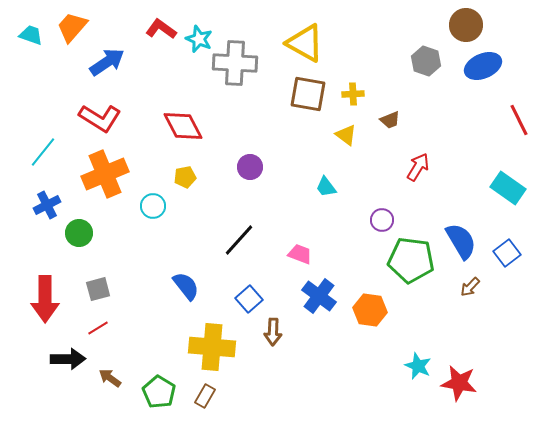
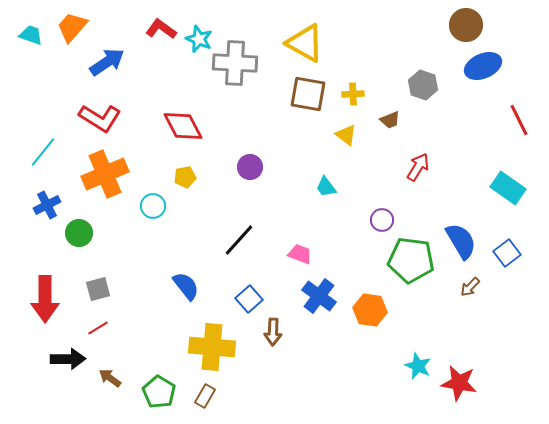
gray hexagon at (426, 61): moved 3 px left, 24 px down
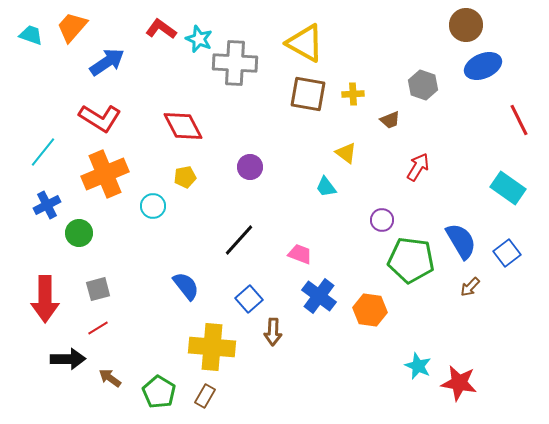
yellow triangle at (346, 135): moved 18 px down
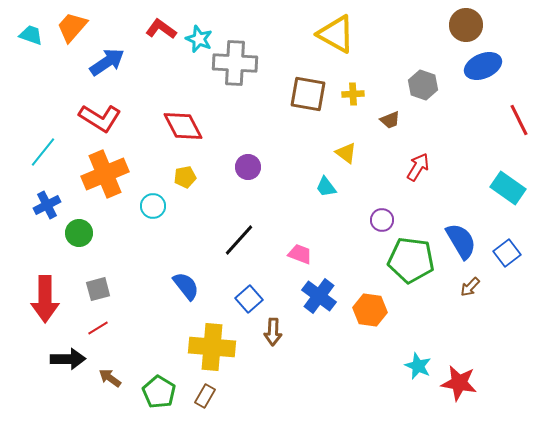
yellow triangle at (305, 43): moved 31 px right, 9 px up
purple circle at (250, 167): moved 2 px left
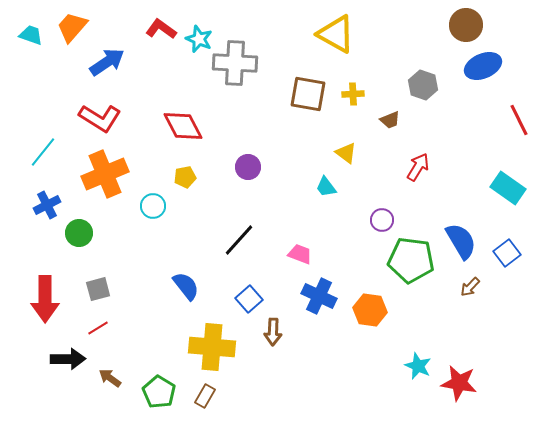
blue cross at (319, 296): rotated 12 degrees counterclockwise
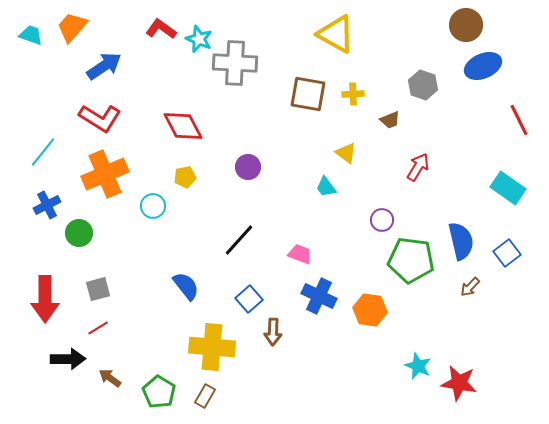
blue arrow at (107, 62): moved 3 px left, 4 px down
blue semicircle at (461, 241): rotated 18 degrees clockwise
